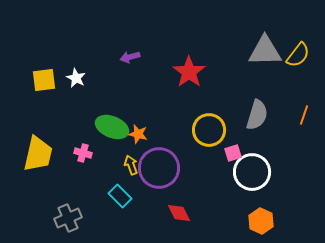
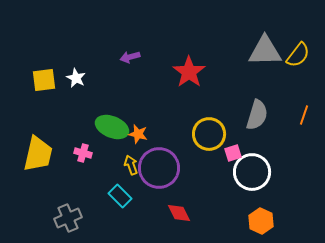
yellow circle: moved 4 px down
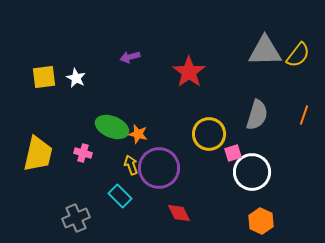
yellow square: moved 3 px up
gray cross: moved 8 px right
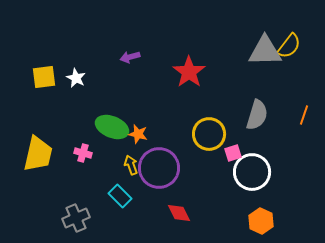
yellow semicircle: moved 9 px left, 9 px up
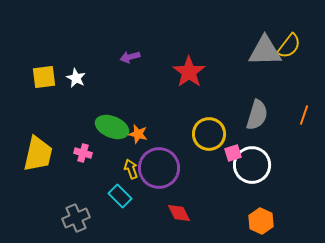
yellow arrow: moved 4 px down
white circle: moved 7 px up
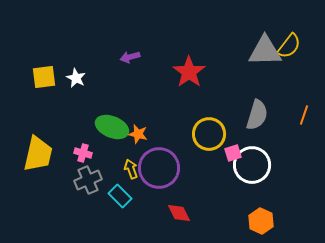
gray cross: moved 12 px right, 38 px up
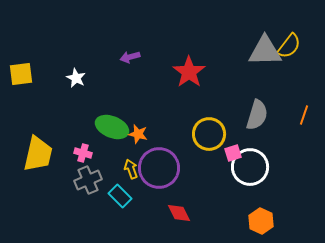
yellow square: moved 23 px left, 3 px up
white circle: moved 2 px left, 2 px down
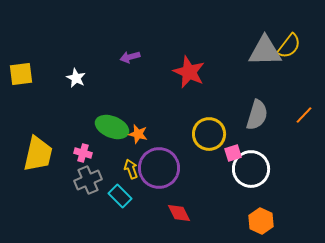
red star: rotated 12 degrees counterclockwise
orange line: rotated 24 degrees clockwise
white circle: moved 1 px right, 2 px down
